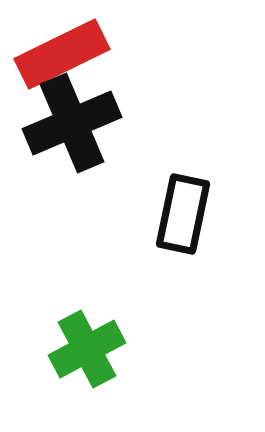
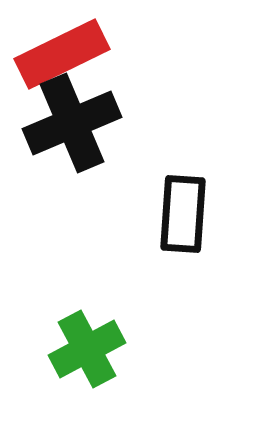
black rectangle: rotated 8 degrees counterclockwise
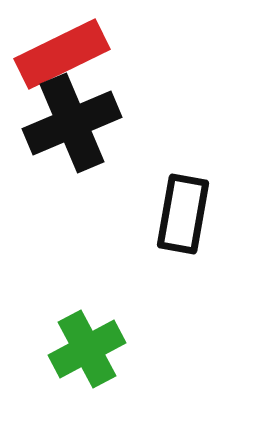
black rectangle: rotated 6 degrees clockwise
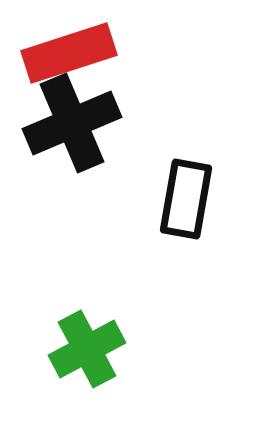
red rectangle: moved 7 px right, 1 px up; rotated 8 degrees clockwise
black rectangle: moved 3 px right, 15 px up
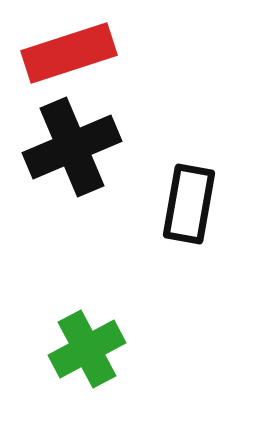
black cross: moved 24 px down
black rectangle: moved 3 px right, 5 px down
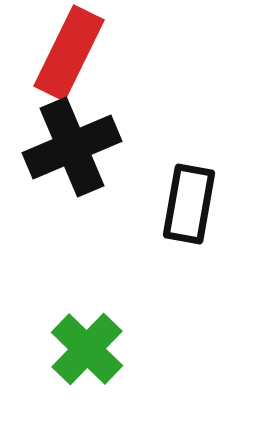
red rectangle: rotated 46 degrees counterclockwise
green cross: rotated 18 degrees counterclockwise
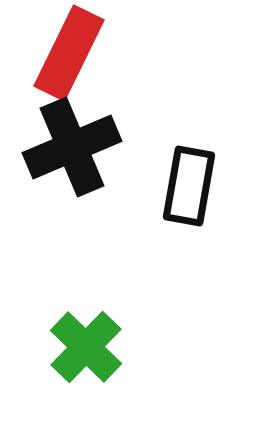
black rectangle: moved 18 px up
green cross: moved 1 px left, 2 px up
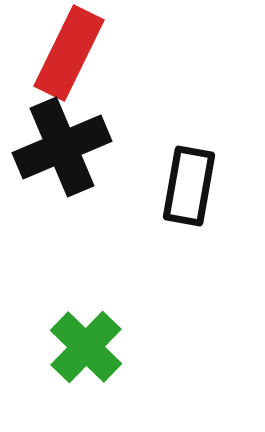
black cross: moved 10 px left
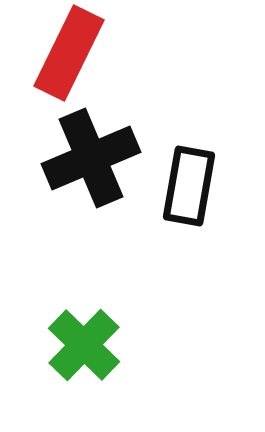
black cross: moved 29 px right, 11 px down
green cross: moved 2 px left, 2 px up
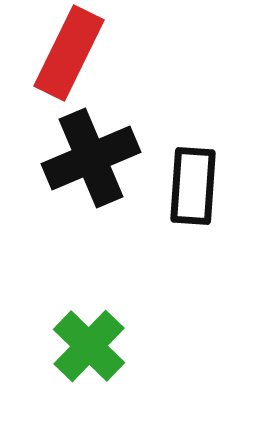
black rectangle: moved 4 px right; rotated 6 degrees counterclockwise
green cross: moved 5 px right, 1 px down
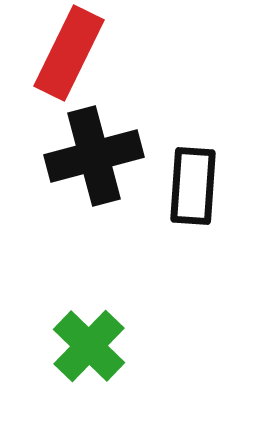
black cross: moved 3 px right, 2 px up; rotated 8 degrees clockwise
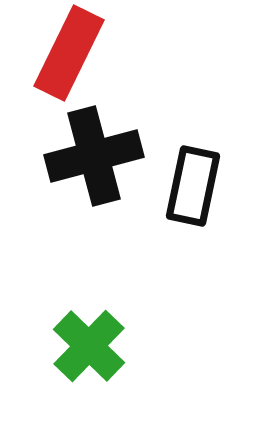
black rectangle: rotated 8 degrees clockwise
